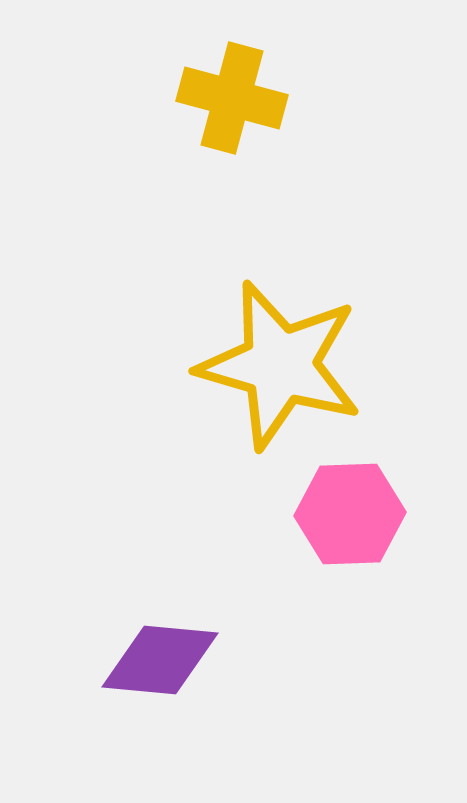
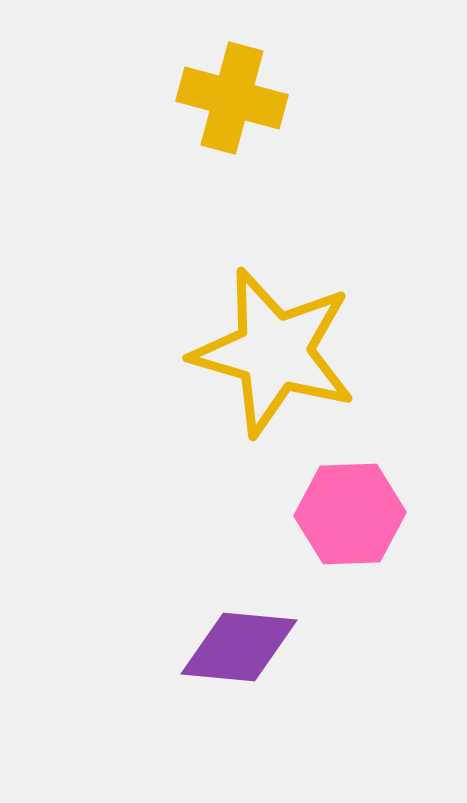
yellow star: moved 6 px left, 13 px up
purple diamond: moved 79 px right, 13 px up
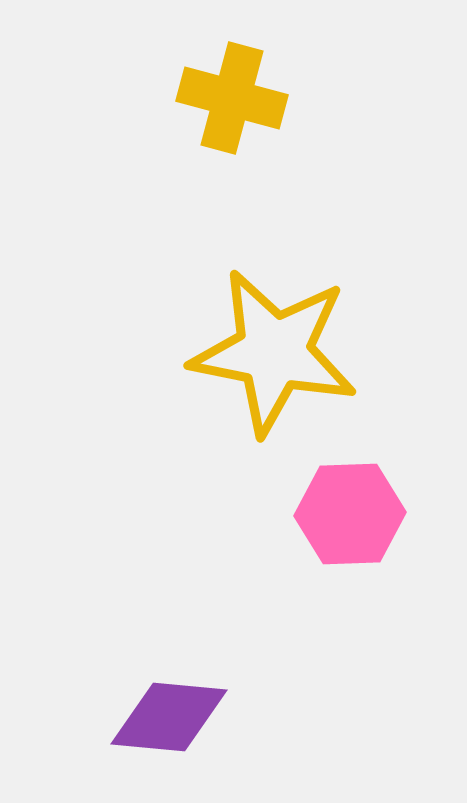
yellow star: rotated 5 degrees counterclockwise
purple diamond: moved 70 px left, 70 px down
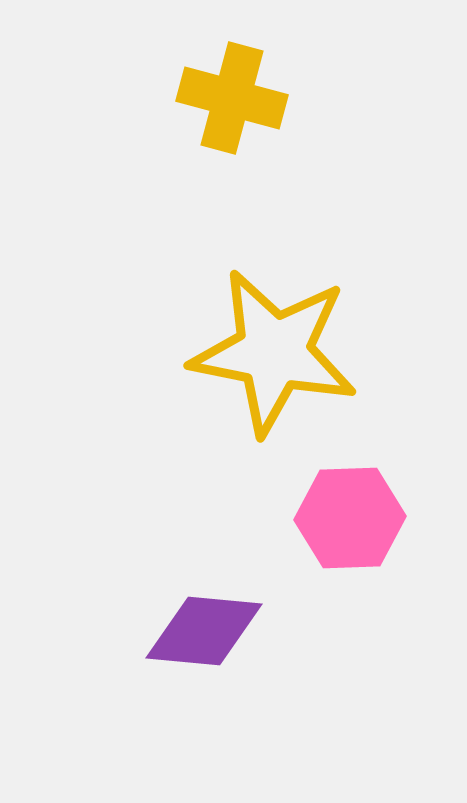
pink hexagon: moved 4 px down
purple diamond: moved 35 px right, 86 px up
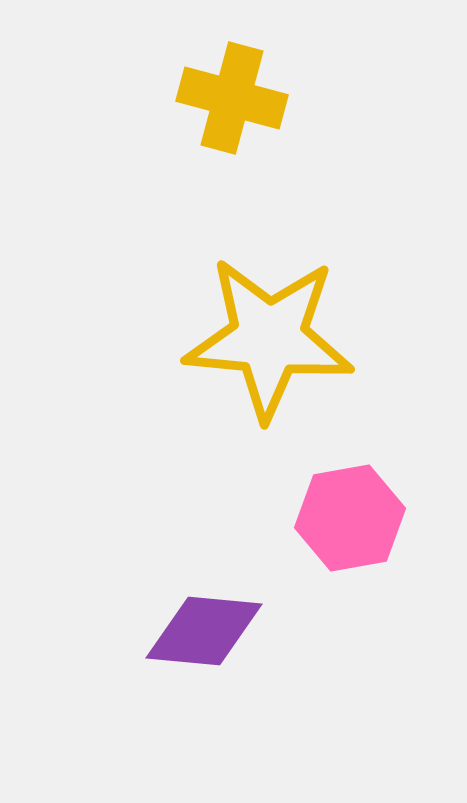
yellow star: moved 5 px left, 14 px up; rotated 6 degrees counterclockwise
pink hexagon: rotated 8 degrees counterclockwise
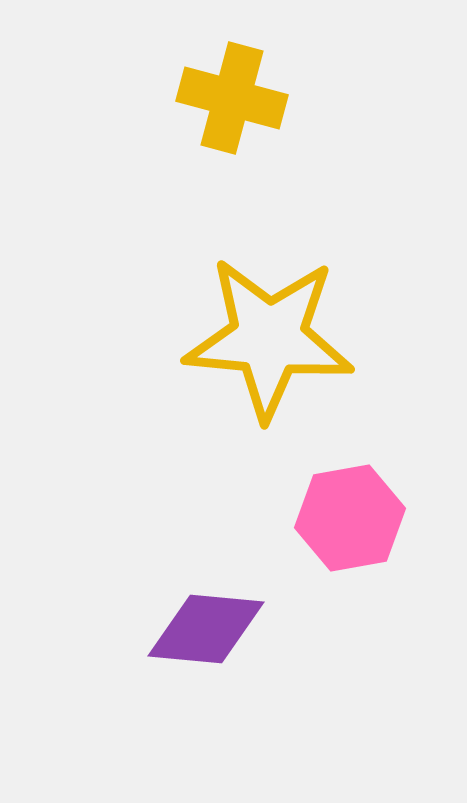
purple diamond: moved 2 px right, 2 px up
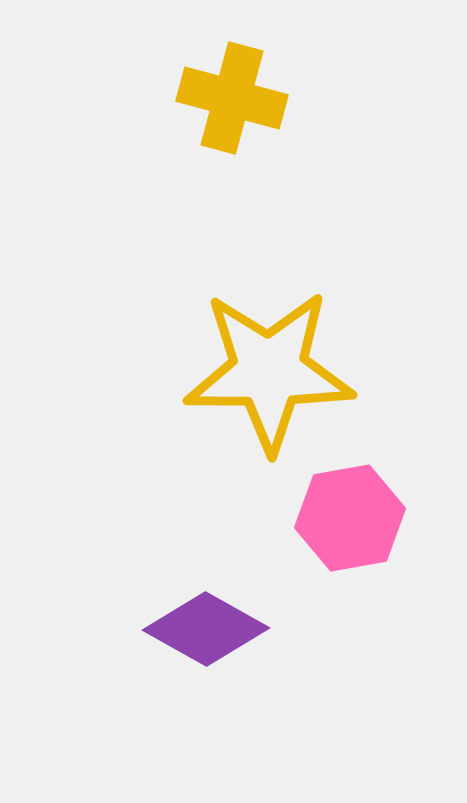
yellow star: moved 33 px down; rotated 5 degrees counterclockwise
purple diamond: rotated 24 degrees clockwise
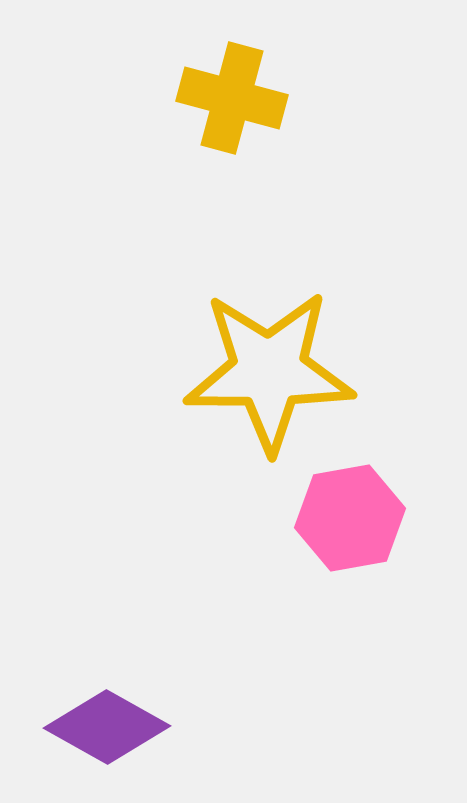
purple diamond: moved 99 px left, 98 px down
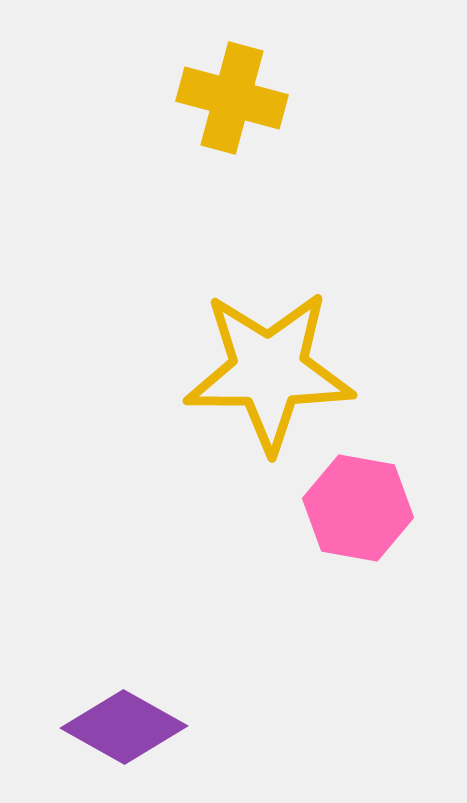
pink hexagon: moved 8 px right, 10 px up; rotated 20 degrees clockwise
purple diamond: moved 17 px right
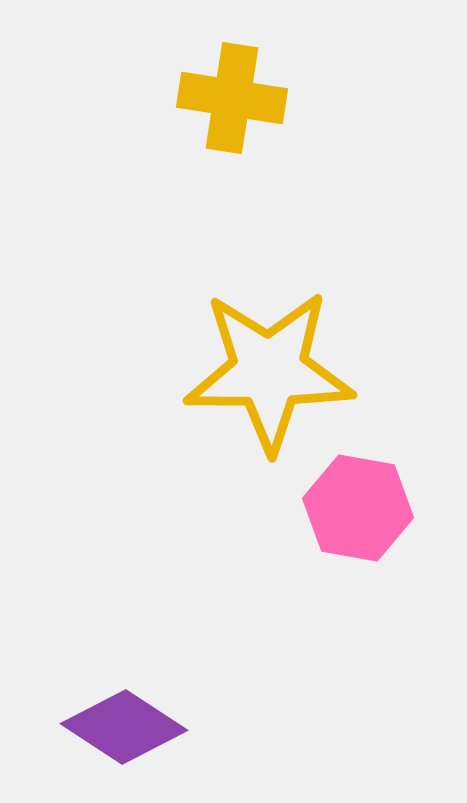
yellow cross: rotated 6 degrees counterclockwise
purple diamond: rotated 4 degrees clockwise
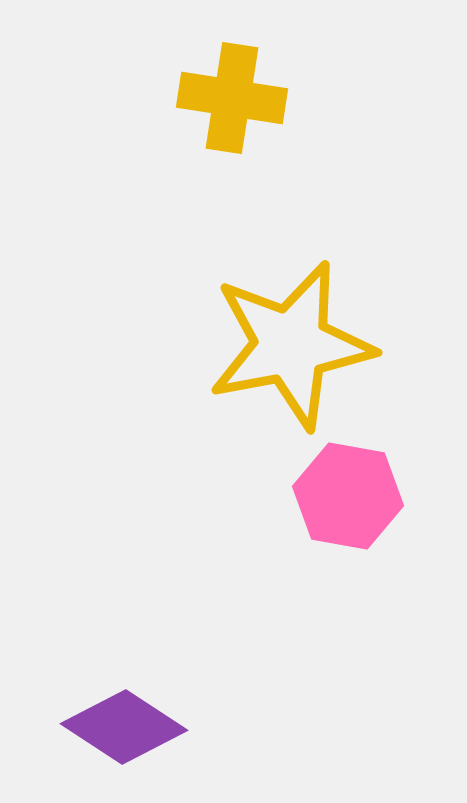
yellow star: moved 22 px right, 26 px up; rotated 11 degrees counterclockwise
pink hexagon: moved 10 px left, 12 px up
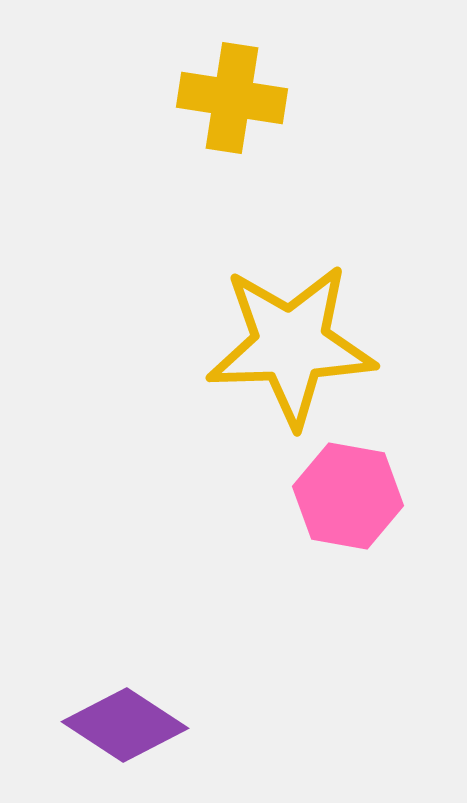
yellow star: rotated 9 degrees clockwise
purple diamond: moved 1 px right, 2 px up
